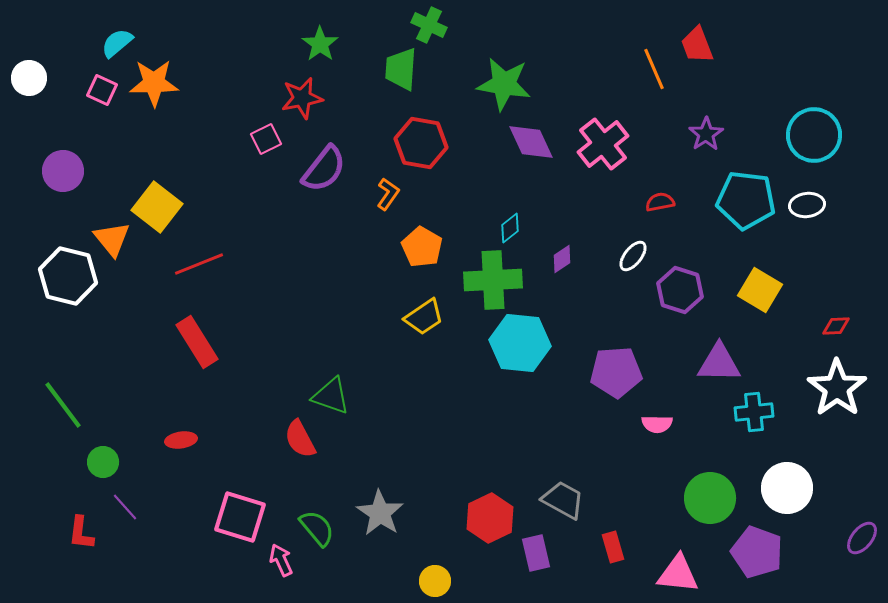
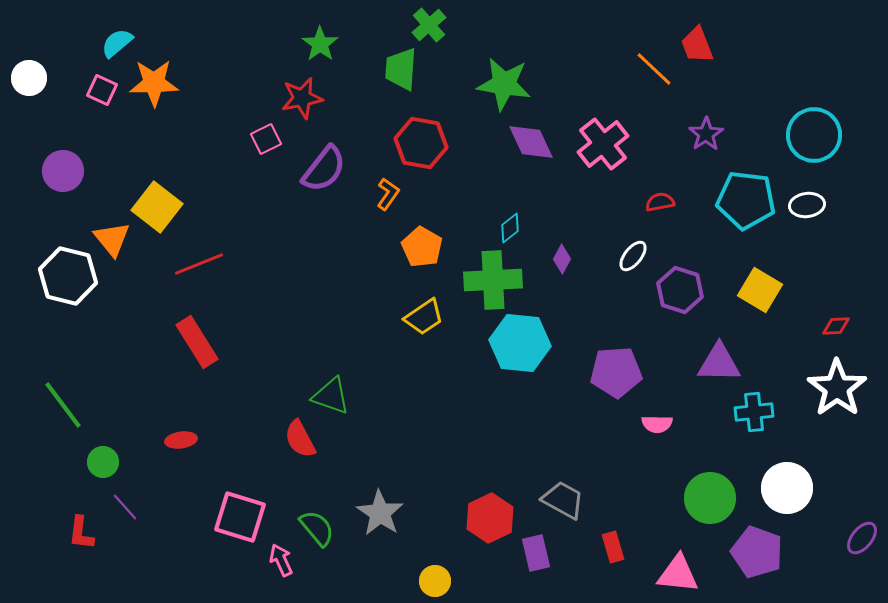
green cross at (429, 25): rotated 24 degrees clockwise
orange line at (654, 69): rotated 24 degrees counterclockwise
purple diamond at (562, 259): rotated 28 degrees counterclockwise
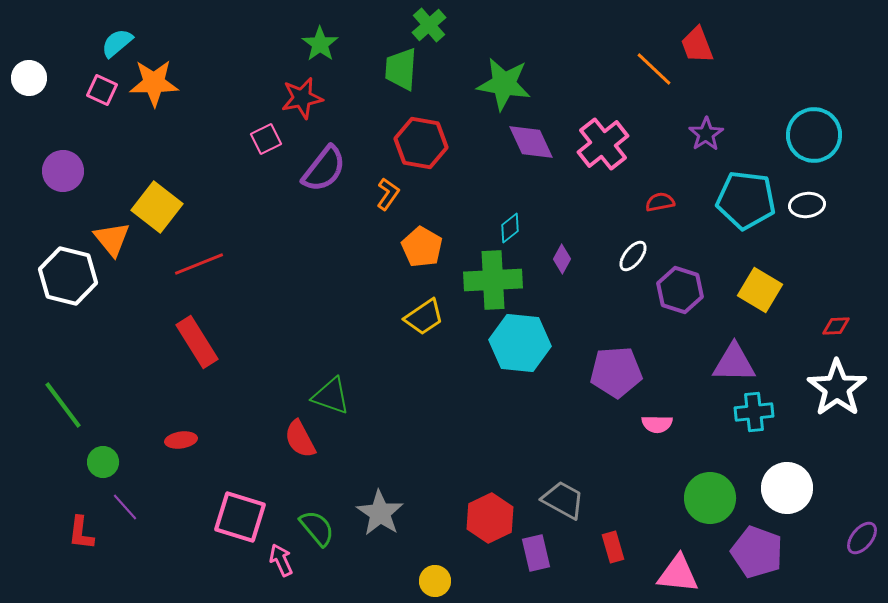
purple triangle at (719, 363): moved 15 px right
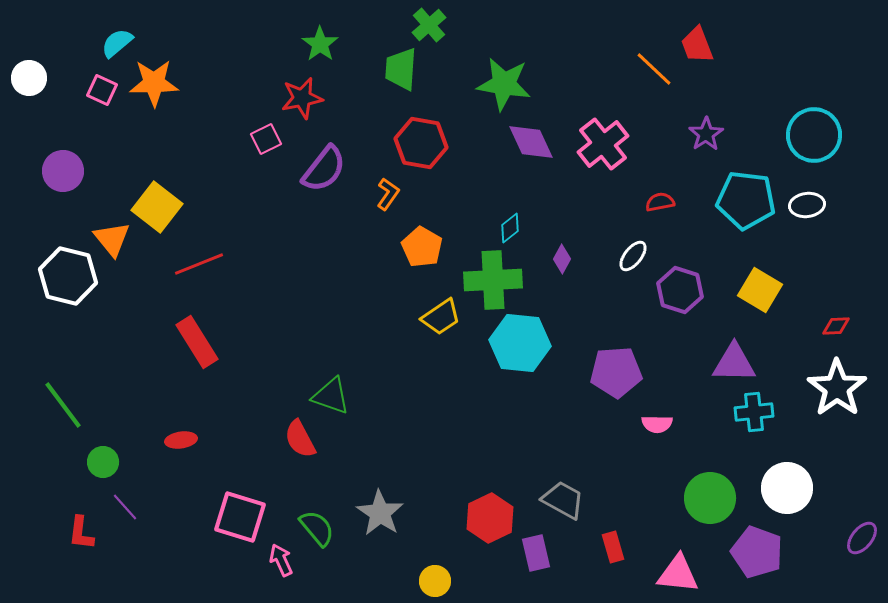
yellow trapezoid at (424, 317): moved 17 px right
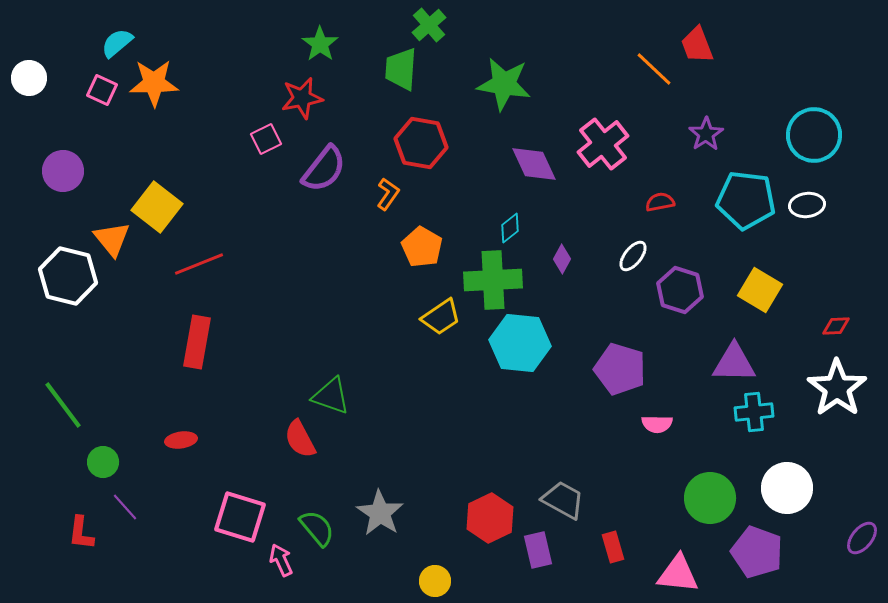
purple diamond at (531, 142): moved 3 px right, 22 px down
red rectangle at (197, 342): rotated 42 degrees clockwise
purple pentagon at (616, 372): moved 4 px right, 3 px up; rotated 21 degrees clockwise
purple rectangle at (536, 553): moved 2 px right, 3 px up
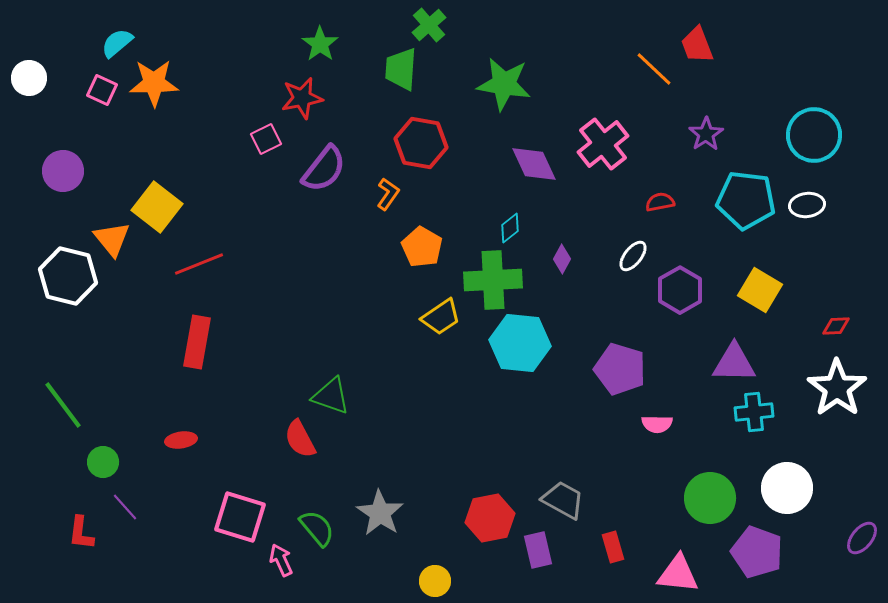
purple hexagon at (680, 290): rotated 12 degrees clockwise
red hexagon at (490, 518): rotated 15 degrees clockwise
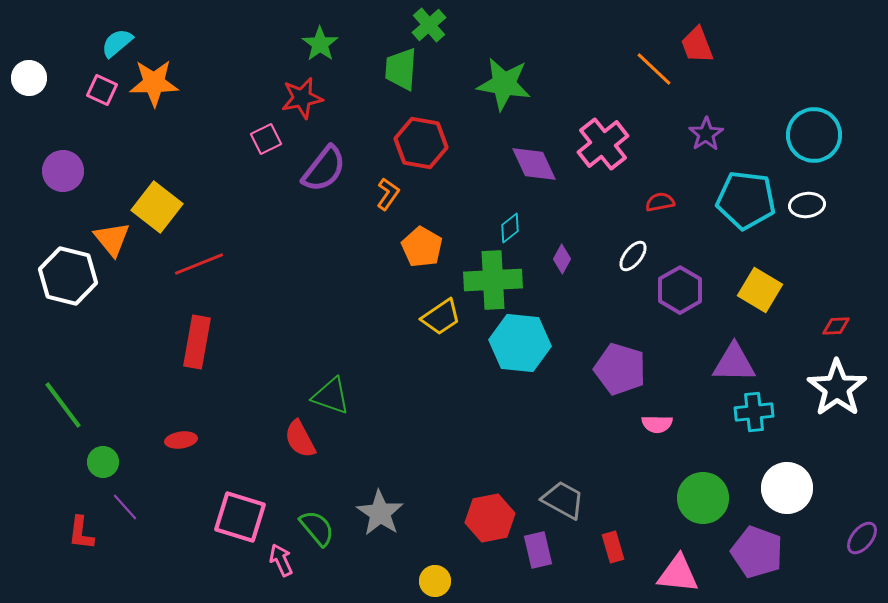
green circle at (710, 498): moved 7 px left
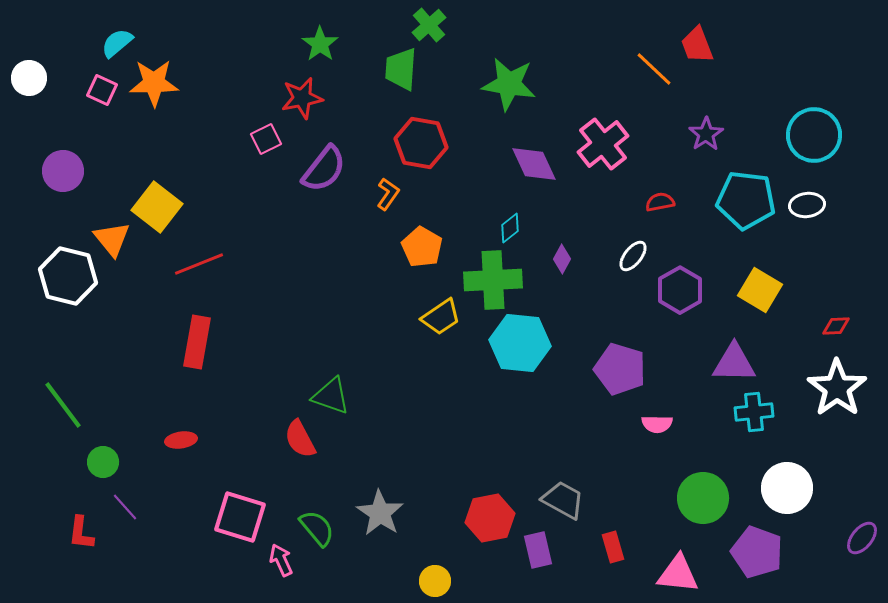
green star at (504, 84): moved 5 px right
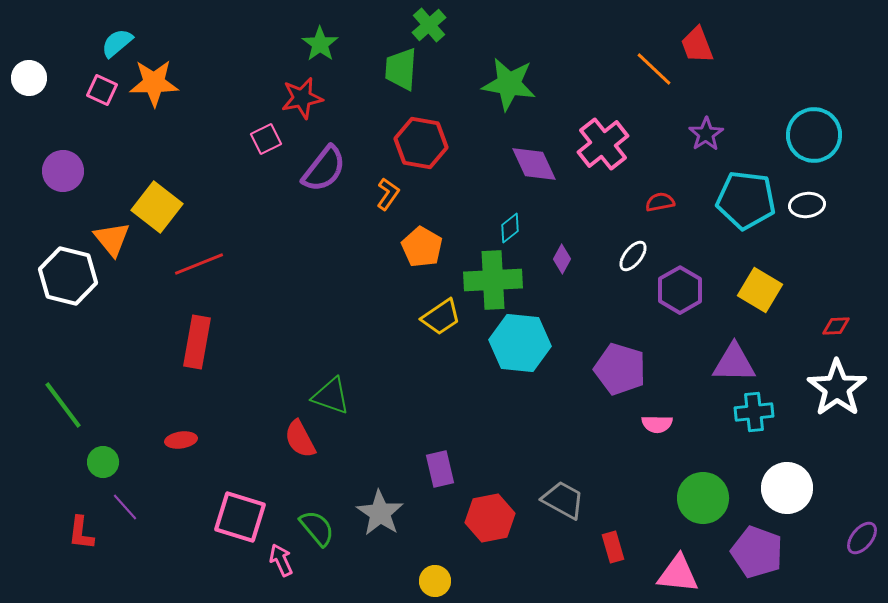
purple rectangle at (538, 550): moved 98 px left, 81 px up
